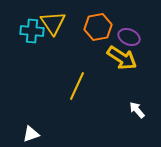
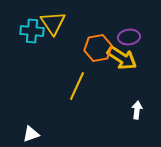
orange hexagon: moved 21 px down
purple ellipse: rotated 30 degrees counterclockwise
white arrow: rotated 48 degrees clockwise
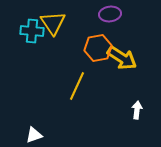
purple ellipse: moved 19 px left, 23 px up
white triangle: moved 3 px right, 1 px down
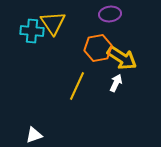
white arrow: moved 21 px left, 27 px up; rotated 18 degrees clockwise
